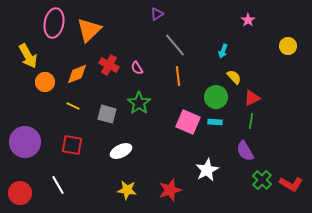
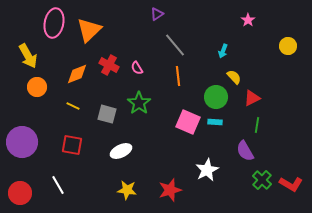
orange circle: moved 8 px left, 5 px down
green line: moved 6 px right, 4 px down
purple circle: moved 3 px left
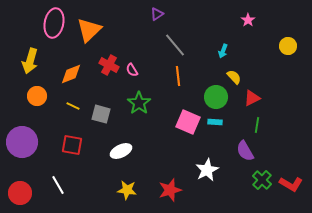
yellow arrow: moved 2 px right, 5 px down; rotated 45 degrees clockwise
pink semicircle: moved 5 px left, 2 px down
orange diamond: moved 6 px left
orange circle: moved 9 px down
gray square: moved 6 px left
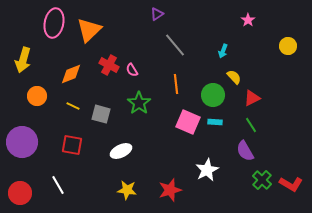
yellow arrow: moved 7 px left, 1 px up
orange line: moved 2 px left, 8 px down
green circle: moved 3 px left, 2 px up
green line: moved 6 px left; rotated 42 degrees counterclockwise
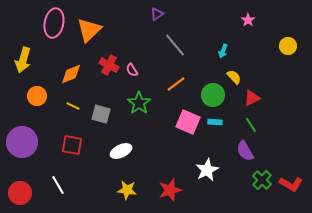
orange line: rotated 60 degrees clockwise
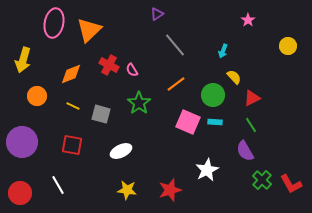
red L-shape: rotated 30 degrees clockwise
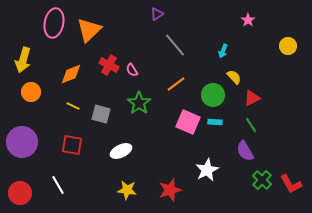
orange circle: moved 6 px left, 4 px up
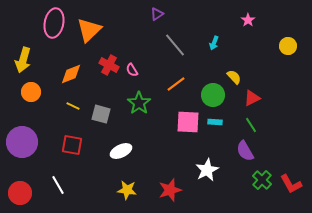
cyan arrow: moved 9 px left, 8 px up
pink square: rotated 20 degrees counterclockwise
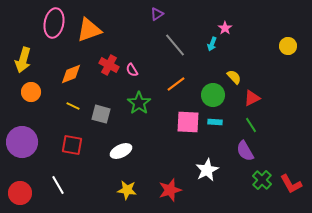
pink star: moved 23 px left, 8 px down
orange triangle: rotated 24 degrees clockwise
cyan arrow: moved 2 px left, 1 px down
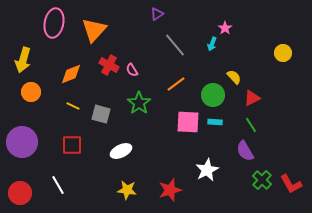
orange triangle: moved 5 px right; rotated 28 degrees counterclockwise
yellow circle: moved 5 px left, 7 px down
red square: rotated 10 degrees counterclockwise
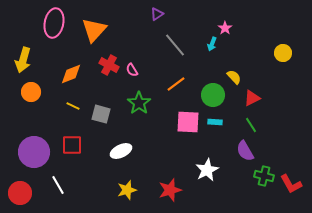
purple circle: moved 12 px right, 10 px down
green cross: moved 2 px right, 4 px up; rotated 30 degrees counterclockwise
yellow star: rotated 24 degrees counterclockwise
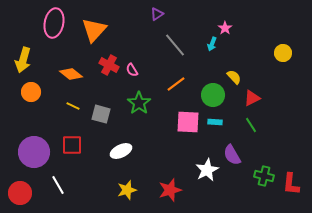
orange diamond: rotated 60 degrees clockwise
purple semicircle: moved 13 px left, 4 px down
red L-shape: rotated 35 degrees clockwise
